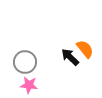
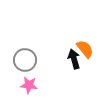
black arrow: moved 4 px right, 2 px down; rotated 30 degrees clockwise
gray circle: moved 2 px up
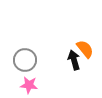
black arrow: moved 1 px down
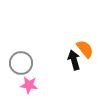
gray circle: moved 4 px left, 3 px down
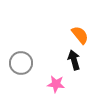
orange semicircle: moved 5 px left, 14 px up
pink star: moved 27 px right, 1 px up
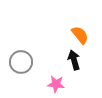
gray circle: moved 1 px up
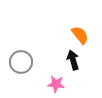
black arrow: moved 1 px left
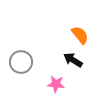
black arrow: rotated 42 degrees counterclockwise
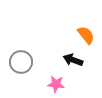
orange semicircle: moved 6 px right
black arrow: rotated 12 degrees counterclockwise
